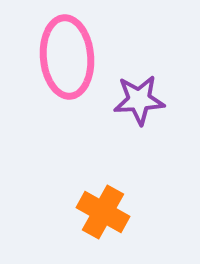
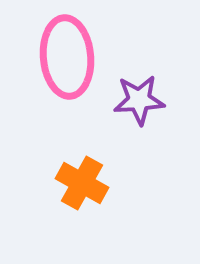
orange cross: moved 21 px left, 29 px up
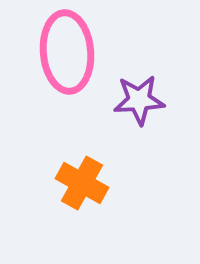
pink ellipse: moved 5 px up
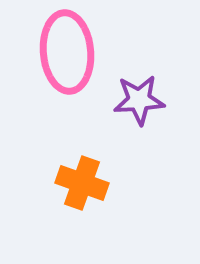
orange cross: rotated 9 degrees counterclockwise
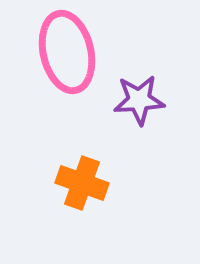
pink ellipse: rotated 8 degrees counterclockwise
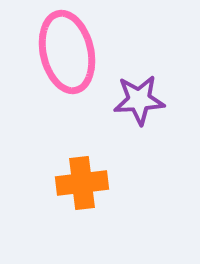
orange cross: rotated 27 degrees counterclockwise
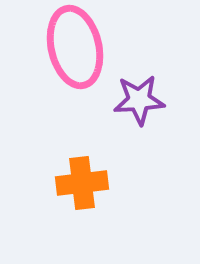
pink ellipse: moved 8 px right, 5 px up
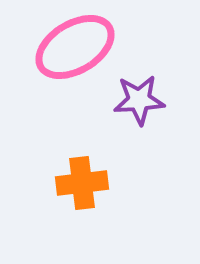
pink ellipse: rotated 72 degrees clockwise
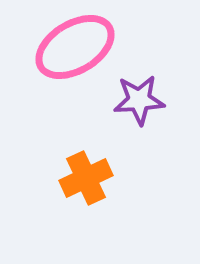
orange cross: moved 4 px right, 5 px up; rotated 18 degrees counterclockwise
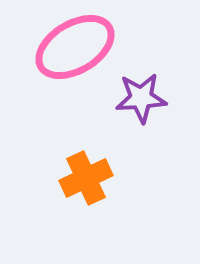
purple star: moved 2 px right, 2 px up
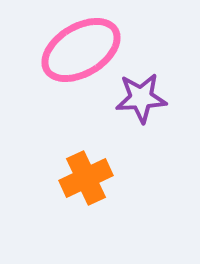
pink ellipse: moved 6 px right, 3 px down
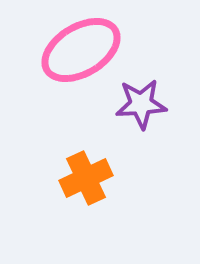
purple star: moved 6 px down
